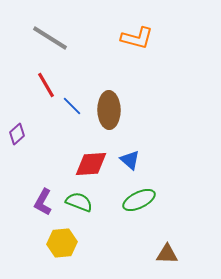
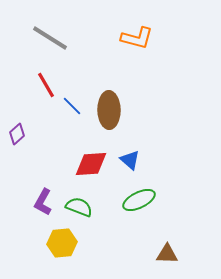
green semicircle: moved 5 px down
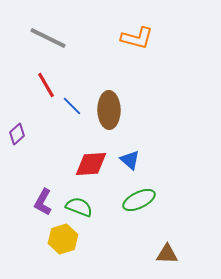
gray line: moved 2 px left; rotated 6 degrees counterclockwise
yellow hexagon: moved 1 px right, 4 px up; rotated 12 degrees counterclockwise
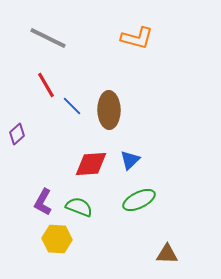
blue triangle: rotated 35 degrees clockwise
yellow hexagon: moved 6 px left; rotated 20 degrees clockwise
